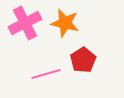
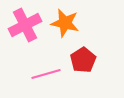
pink cross: moved 2 px down
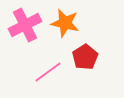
red pentagon: moved 2 px right, 3 px up
pink line: moved 2 px right, 2 px up; rotated 20 degrees counterclockwise
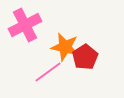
orange star: moved 24 px down
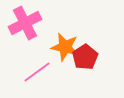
pink cross: moved 2 px up
pink line: moved 11 px left
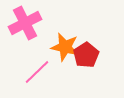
red pentagon: moved 1 px right, 2 px up
pink line: rotated 8 degrees counterclockwise
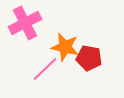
red pentagon: moved 3 px right, 3 px down; rotated 30 degrees counterclockwise
pink line: moved 8 px right, 3 px up
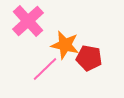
pink cross: moved 3 px right, 2 px up; rotated 16 degrees counterclockwise
orange star: moved 2 px up
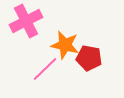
pink cross: moved 2 px left; rotated 16 degrees clockwise
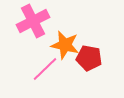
pink cross: moved 7 px right
